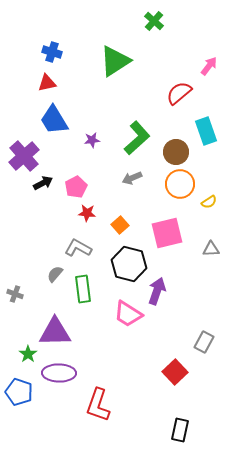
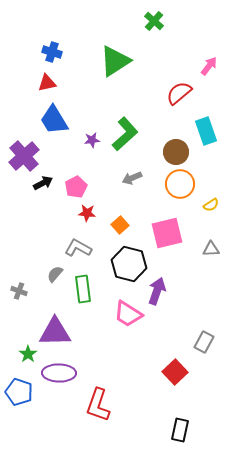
green L-shape: moved 12 px left, 4 px up
yellow semicircle: moved 2 px right, 3 px down
gray cross: moved 4 px right, 3 px up
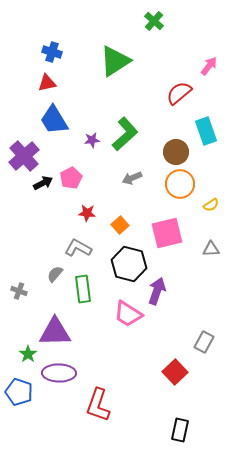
pink pentagon: moved 5 px left, 9 px up
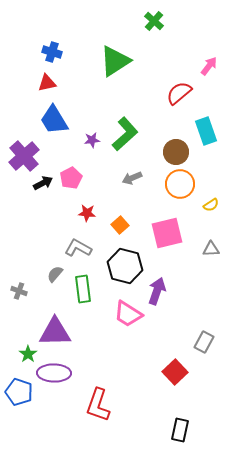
black hexagon: moved 4 px left, 2 px down
purple ellipse: moved 5 px left
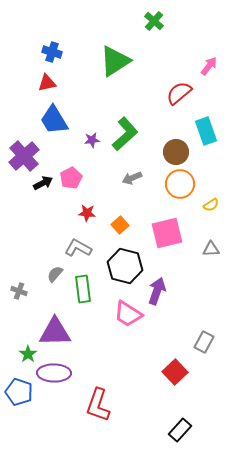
black rectangle: rotated 30 degrees clockwise
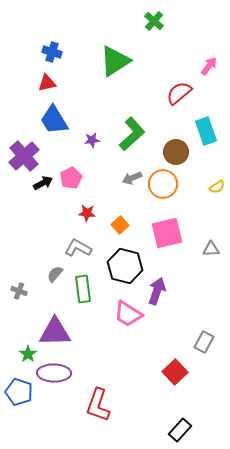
green L-shape: moved 7 px right
orange circle: moved 17 px left
yellow semicircle: moved 6 px right, 18 px up
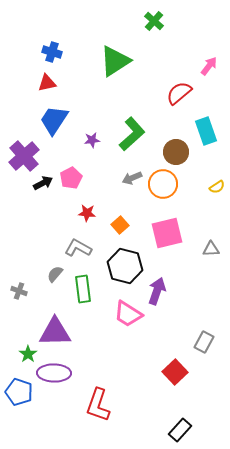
blue trapezoid: rotated 64 degrees clockwise
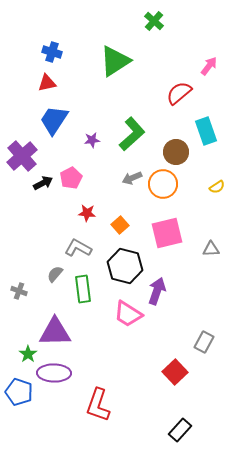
purple cross: moved 2 px left
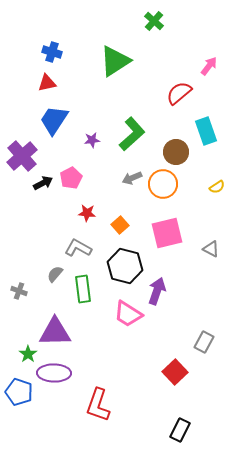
gray triangle: rotated 30 degrees clockwise
black rectangle: rotated 15 degrees counterclockwise
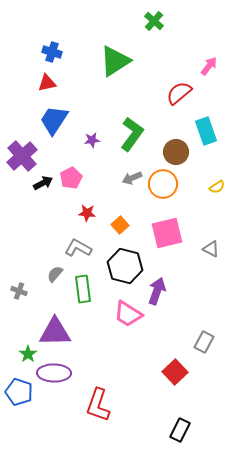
green L-shape: rotated 12 degrees counterclockwise
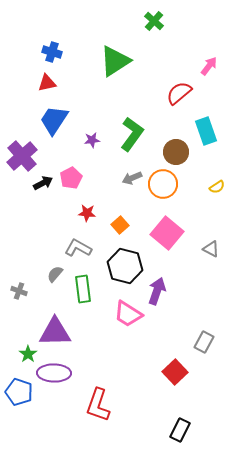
pink square: rotated 36 degrees counterclockwise
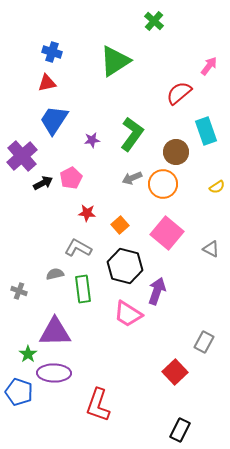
gray semicircle: rotated 36 degrees clockwise
